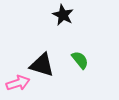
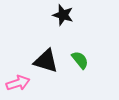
black star: rotated 10 degrees counterclockwise
black triangle: moved 4 px right, 4 px up
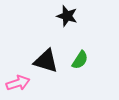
black star: moved 4 px right, 1 px down
green semicircle: rotated 72 degrees clockwise
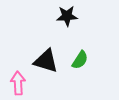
black star: rotated 20 degrees counterclockwise
pink arrow: rotated 75 degrees counterclockwise
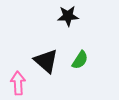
black star: moved 1 px right
black triangle: rotated 24 degrees clockwise
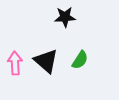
black star: moved 3 px left, 1 px down
pink arrow: moved 3 px left, 20 px up
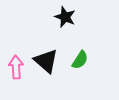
black star: rotated 25 degrees clockwise
pink arrow: moved 1 px right, 4 px down
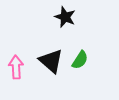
black triangle: moved 5 px right
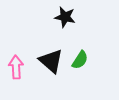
black star: rotated 10 degrees counterclockwise
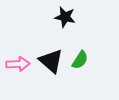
pink arrow: moved 2 px right, 3 px up; rotated 90 degrees clockwise
